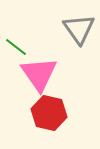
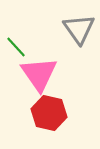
green line: rotated 10 degrees clockwise
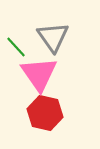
gray triangle: moved 26 px left, 8 px down
red hexagon: moved 4 px left
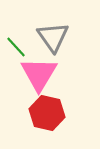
pink triangle: rotated 6 degrees clockwise
red hexagon: moved 2 px right
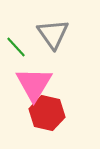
gray triangle: moved 3 px up
pink triangle: moved 5 px left, 10 px down
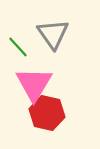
green line: moved 2 px right
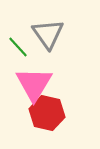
gray triangle: moved 5 px left
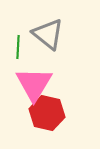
gray triangle: rotated 16 degrees counterclockwise
green line: rotated 45 degrees clockwise
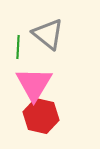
red hexagon: moved 6 px left, 3 px down
